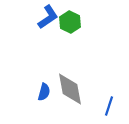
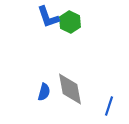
blue L-shape: rotated 105 degrees clockwise
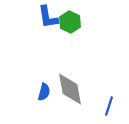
blue L-shape: rotated 10 degrees clockwise
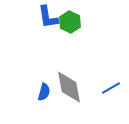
gray diamond: moved 1 px left, 2 px up
blue line: moved 2 px right, 18 px up; rotated 42 degrees clockwise
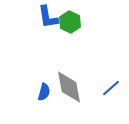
blue line: rotated 12 degrees counterclockwise
